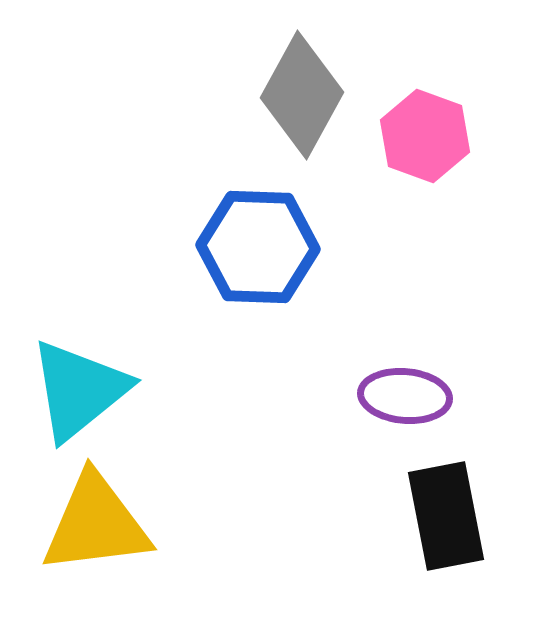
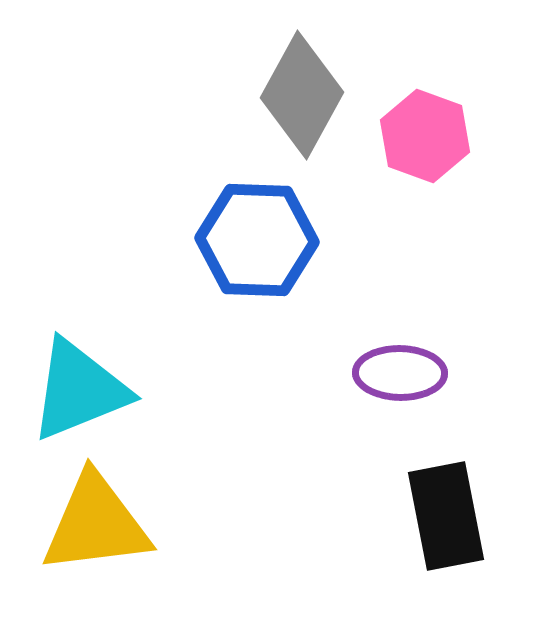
blue hexagon: moved 1 px left, 7 px up
cyan triangle: rotated 17 degrees clockwise
purple ellipse: moved 5 px left, 23 px up; rotated 4 degrees counterclockwise
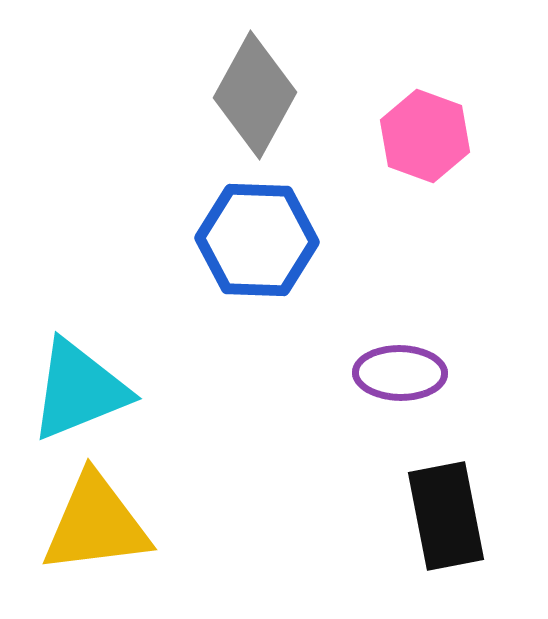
gray diamond: moved 47 px left
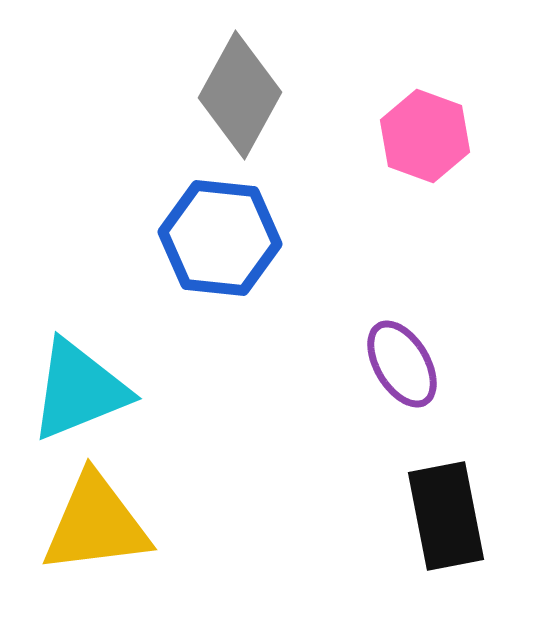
gray diamond: moved 15 px left
blue hexagon: moved 37 px left, 2 px up; rotated 4 degrees clockwise
purple ellipse: moved 2 px right, 9 px up; rotated 58 degrees clockwise
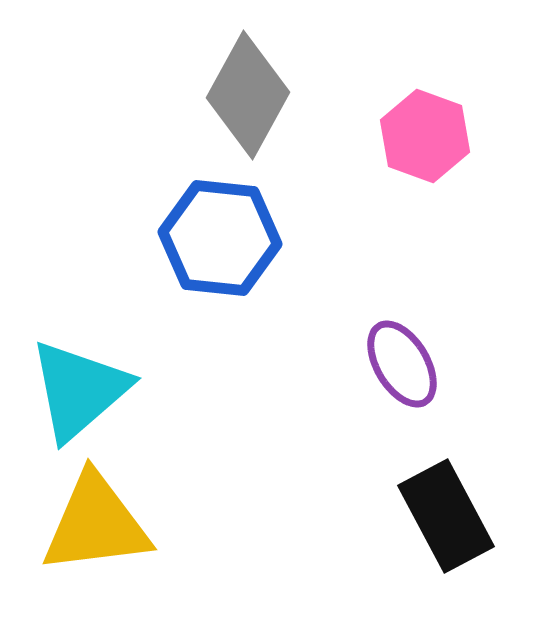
gray diamond: moved 8 px right
cyan triangle: rotated 19 degrees counterclockwise
black rectangle: rotated 17 degrees counterclockwise
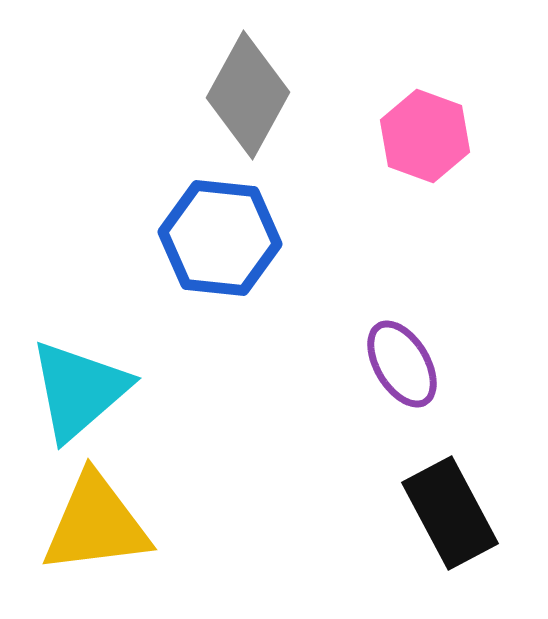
black rectangle: moved 4 px right, 3 px up
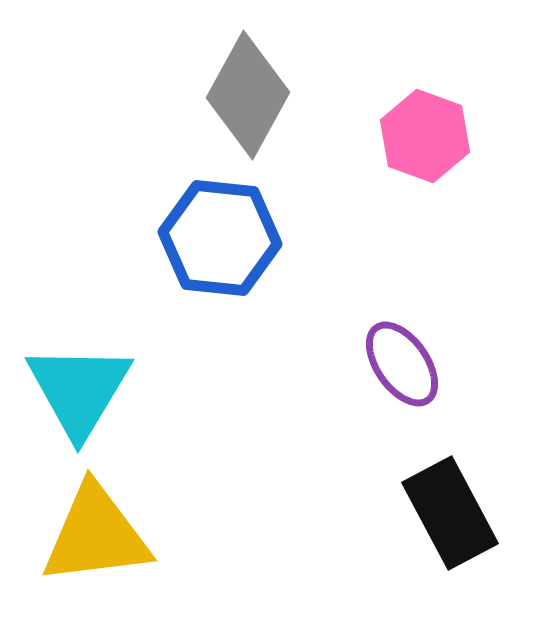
purple ellipse: rotated 4 degrees counterclockwise
cyan triangle: rotated 18 degrees counterclockwise
yellow triangle: moved 11 px down
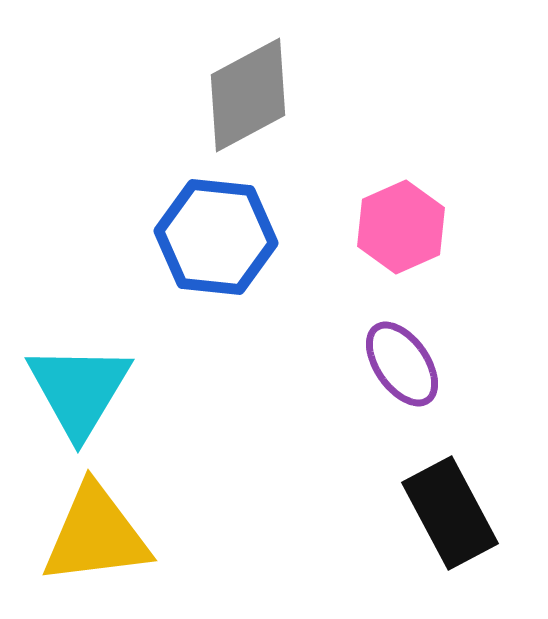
gray diamond: rotated 33 degrees clockwise
pink hexagon: moved 24 px left, 91 px down; rotated 16 degrees clockwise
blue hexagon: moved 4 px left, 1 px up
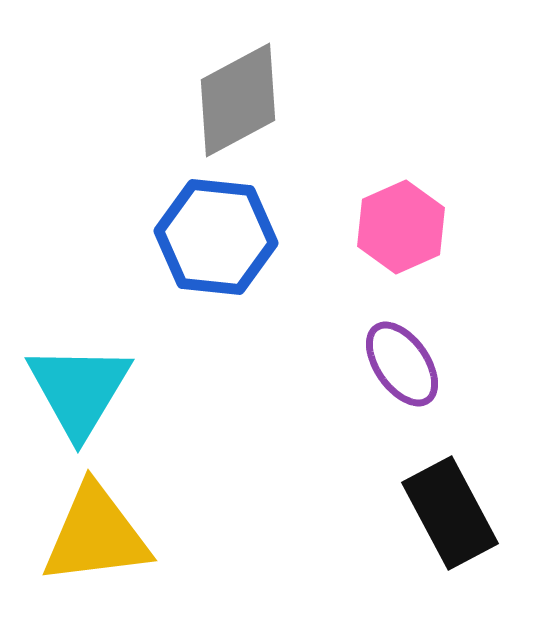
gray diamond: moved 10 px left, 5 px down
